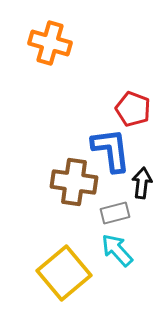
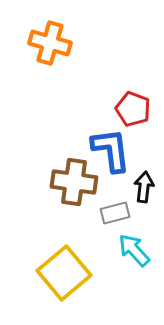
black arrow: moved 2 px right, 4 px down
cyan arrow: moved 17 px right
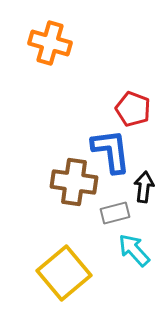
blue L-shape: moved 1 px down
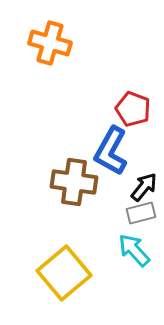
blue L-shape: rotated 144 degrees counterclockwise
black arrow: rotated 32 degrees clockwise
gray rectangle: moved 26 px right
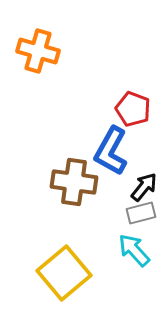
orange cross: moved 12 px left, 8 px down
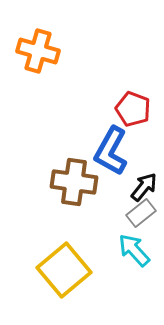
gray rectangle: rotated 24 degrees counterclockwise
yellow square: moved 3 px up
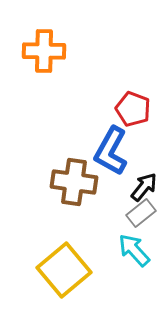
orange cross: moved 6 px right; rotated 15 degrees counterclockwise
